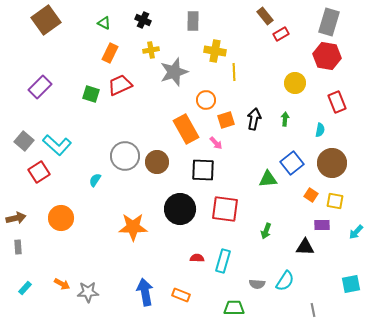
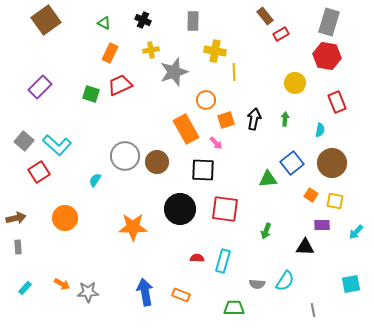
orange circle at (61, 218): moved 4 px right
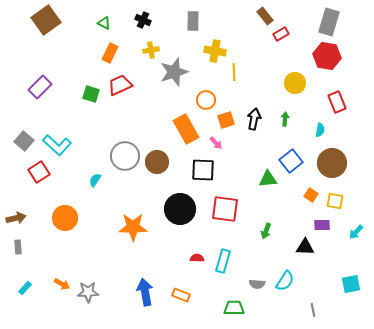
blue square at (292, 163): moved 1 px left, 2 px up
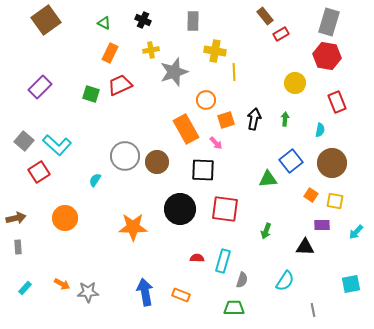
gray semicircle at (257, 284): moved 15 px left, 4 px up; rotated 77 degrees counterclockwise
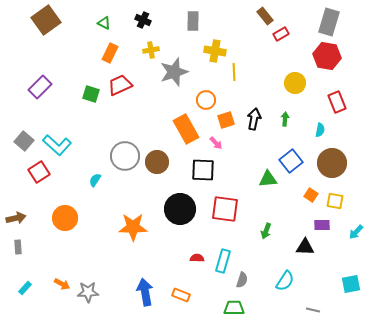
gray line at (313, 310): rotated 64 degrees counterclockwise
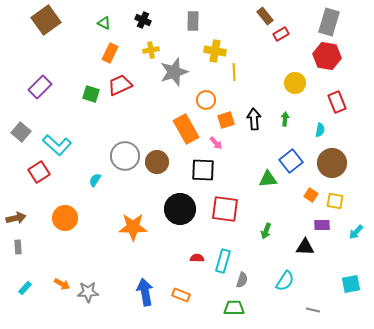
black arrow at (254, 119): rotated 15 degrees counterclockwise
gray square at (24, 141): moved 3 px left, 9 px up
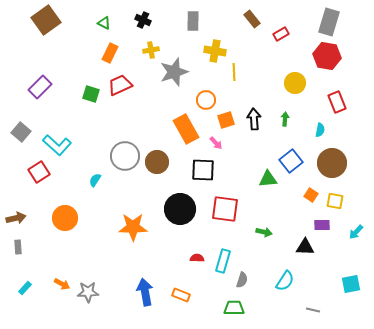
brown rectangle at (265, 16): moved 13 px left, 3 px down
green arrow at (266, 231): moved 2 px left, 1 px down; rotated 98 degrees counterclockwise
